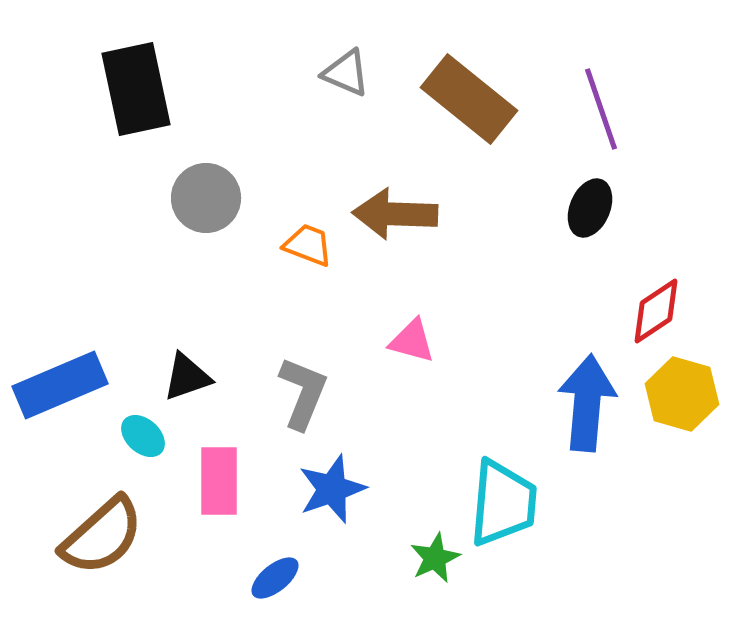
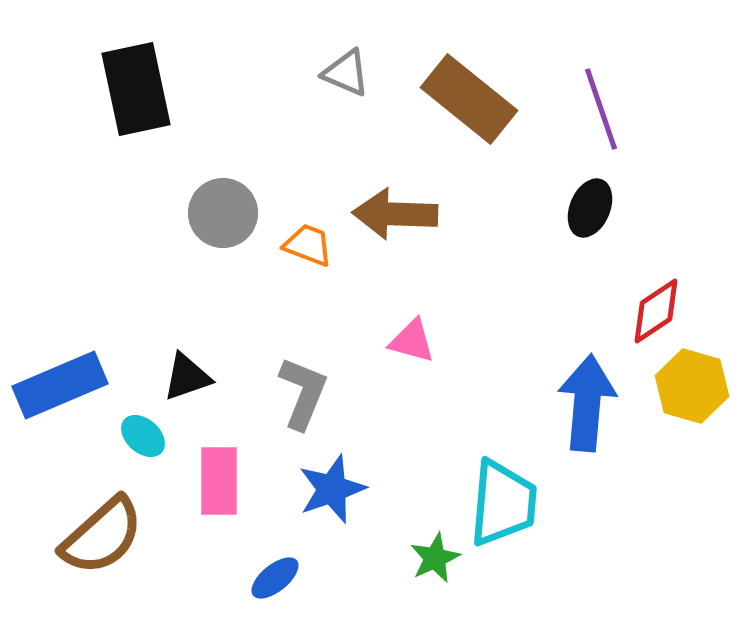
gray circle: moved 17 px right, 15 px down
yellow hexagon: moved 10 px right, 8 px up
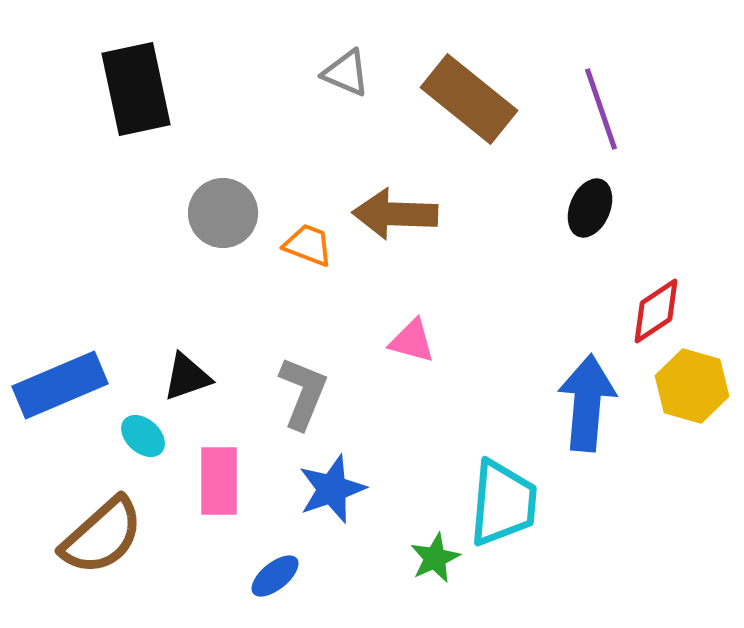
blue ellipse: moved 2 px up
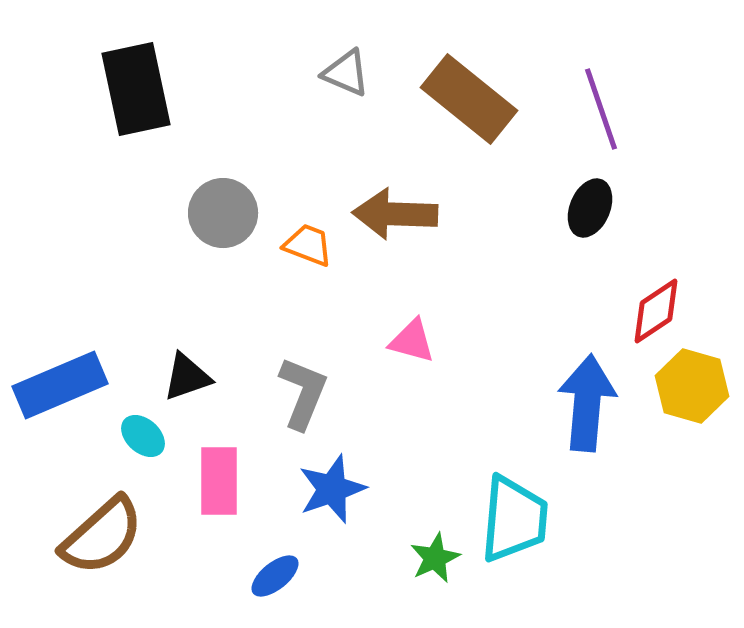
cyan trapezoid: moved 11 px right, 16 px down
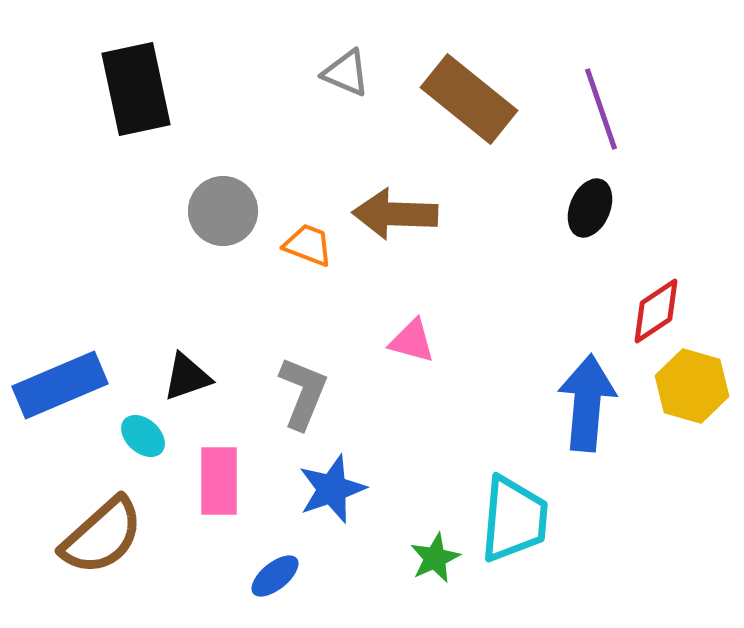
gray circle: moved 2 px up
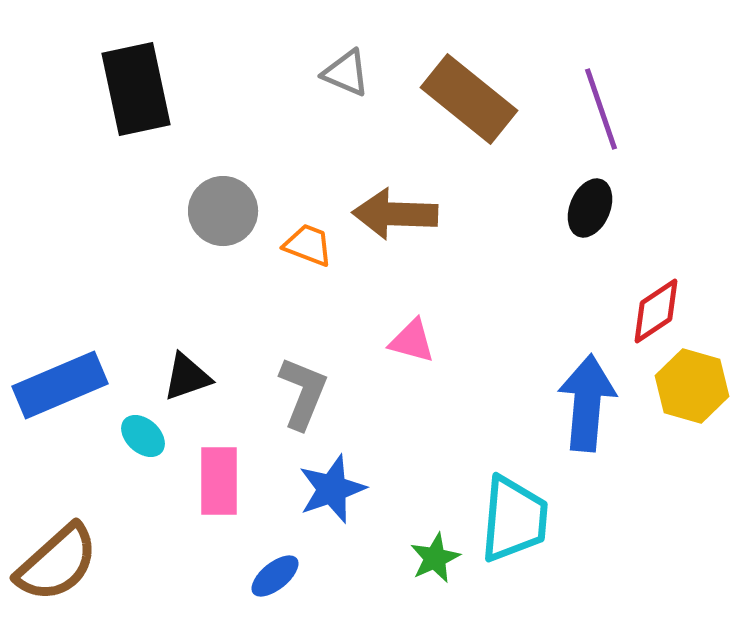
brown semicircle: moved 45 px left, 27 px down
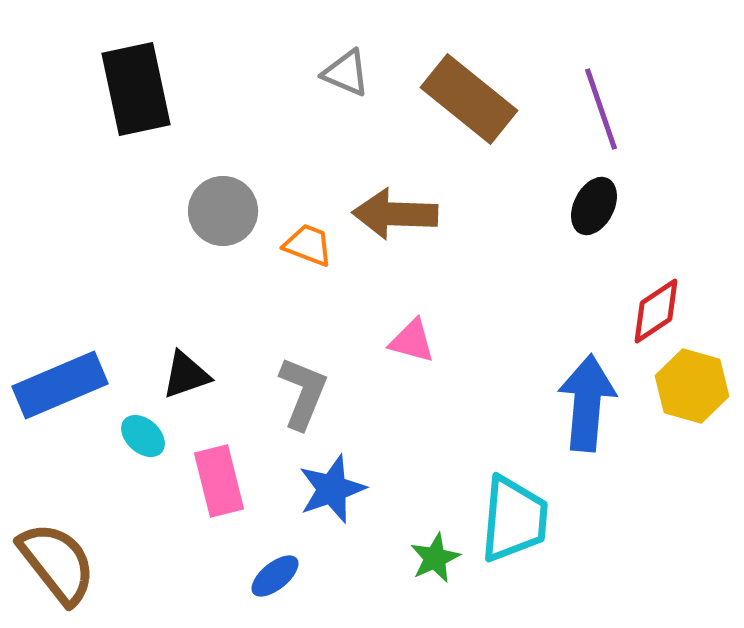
black ellipse: moved 4 px right, 2 px up; rotated 4 degrees clockwise
black triangle: moved 1 px left, 2 px up
pink rectangle: rotated 14 degrees counterclockwise
brown semicircle: rotated 86 degrees counterclockwise
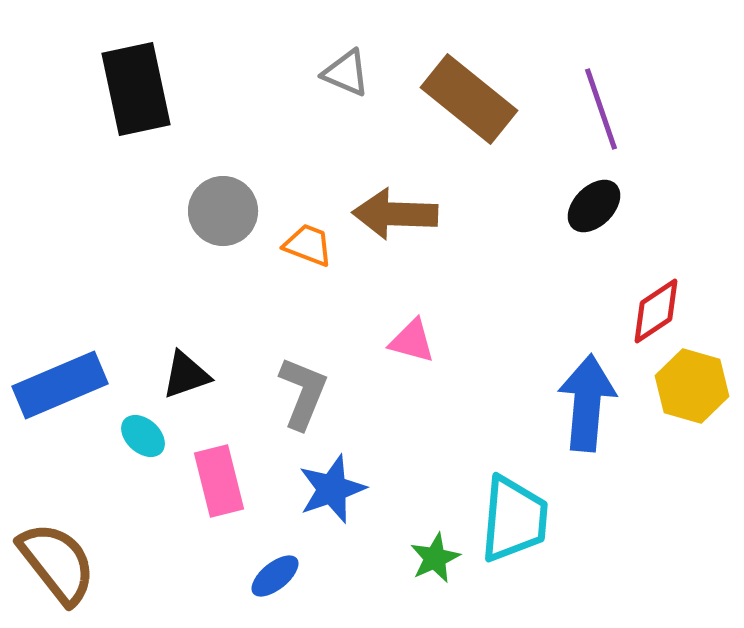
black ellipse: rotated 18 degrees clockwise
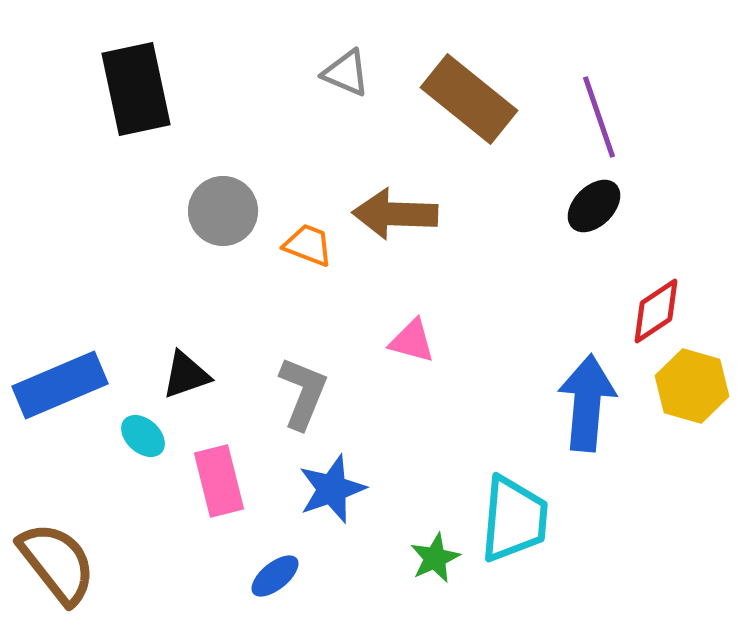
purple line: moved 2 px left, 8 px down
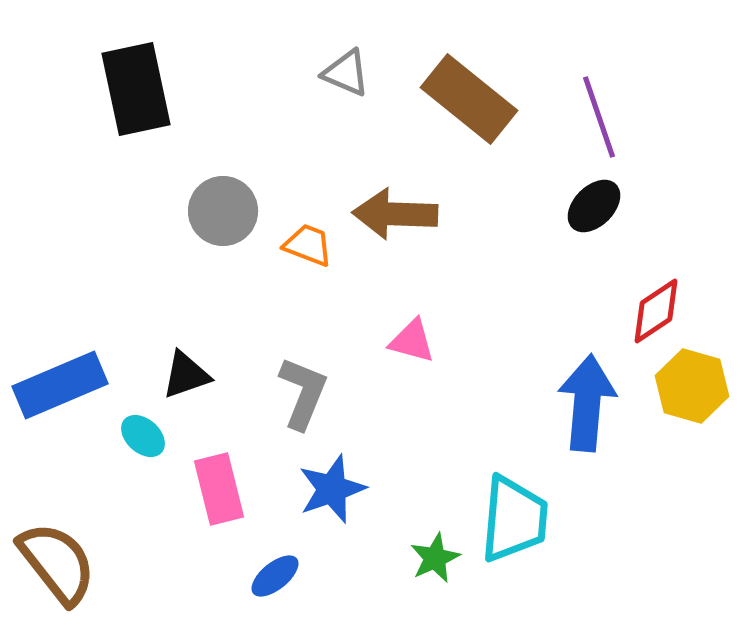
pink rectangle: moved 8 px down
